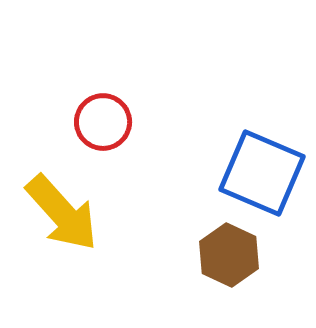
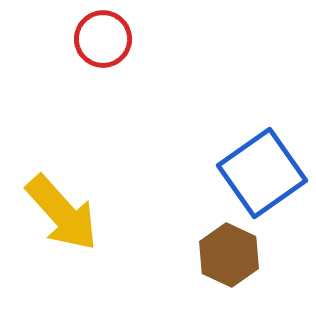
red circle: moved 83 px up
blue square: rotated 32 degrees clockwise
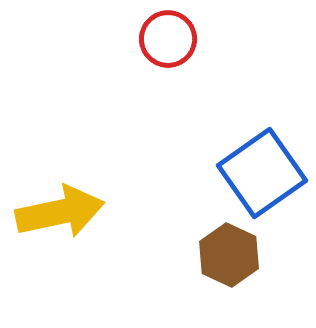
red circle: moved 65 px right
yellow arrow: moved 2 px left, 1 px up; rotated 60 degrees counterclockwise
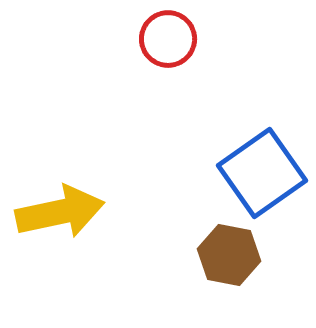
brown hexagon: rotated 14 degrees counterclockwise
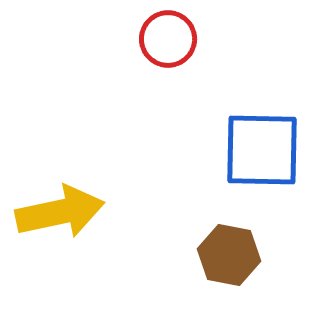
blue square: moved 23 px up; rotated 36 degrees clockwise
